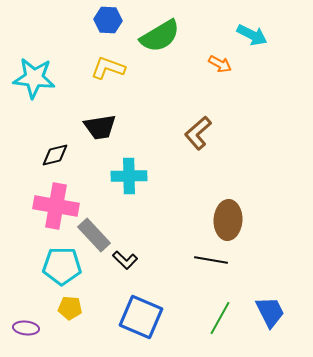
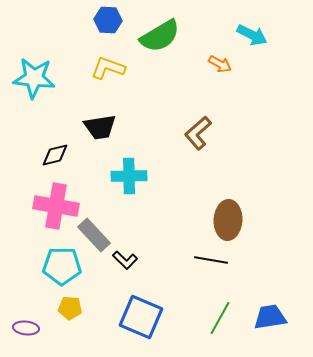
blue trapezoid: moved 5 px down; rotated 72 degrees counterclockwise
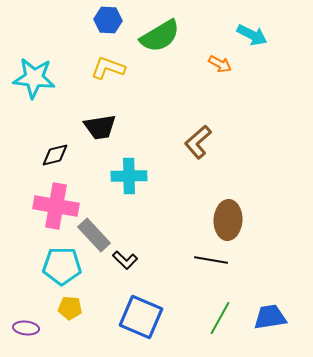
brown L-shape: moved 9 px down
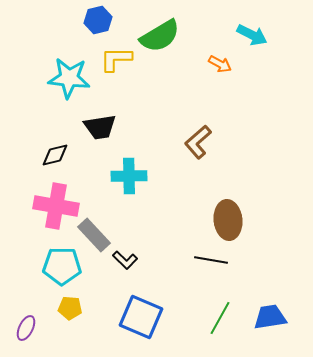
blue hexagon: moved 10 px left; rotated 16 degrees counterclockwise
yellow L-shape: moved 8 px right, 9 px up; rotated 20 degrees counterclockwise
cyan star: moved 35 px right
brown ellipse: rotated 9 degrees counterclockwise
purple ellipse: rotated 70 degrees counterclockwise
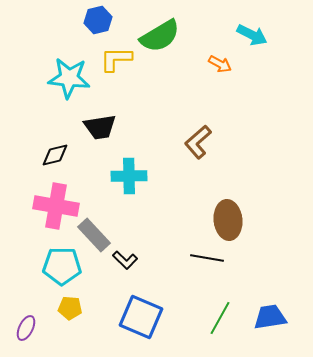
black line: moved 4 px left, 2 px up
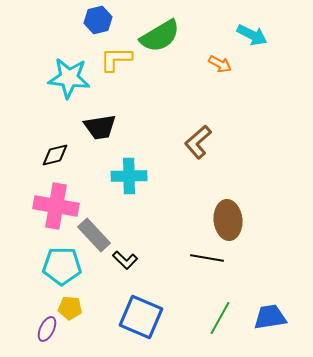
purple ellipse: moved 21 px right, 1 px down
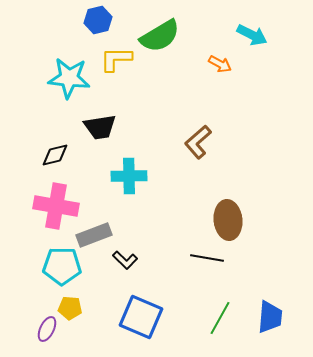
gray rectangle: rotated 68 degrees counterclockwise
blue trapezoid: rotated 104 degrees clockwise
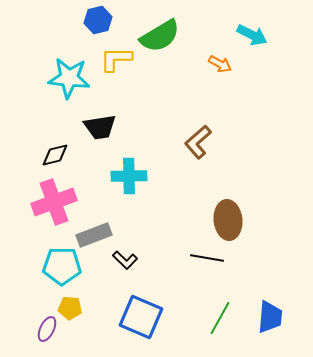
pink cross: moved 2 px left, 4 px up; rotated 30 degrees counterclockwise
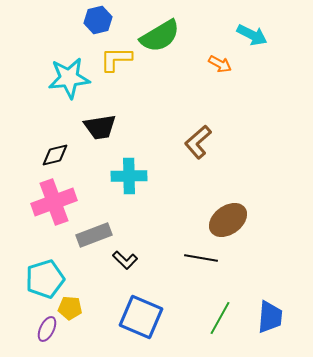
cyan star: rotated 12 degrees counterclockwise
brown ellipse: rotated 60 degrees clockwise
black line: moved 6 px left
cyan pentagon: moved 17 px left, 13 px down; rotated 18 degrees counterclockwise
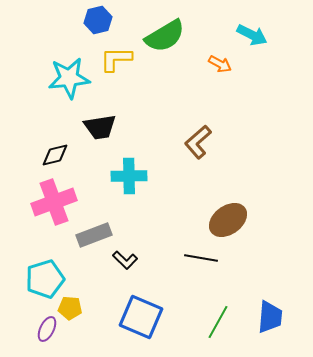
green semicircle: moved 5 px right
green line: moved 2 px left, 4 px down
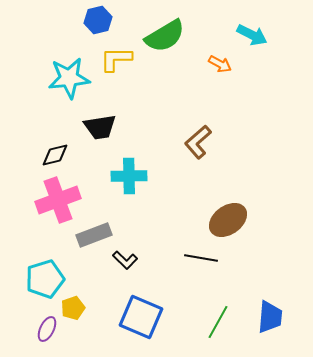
pink cross: moved 4 px right, 2 px up
yellow pentagon: moved 3 px right; rotated 25 degrees counterclockwise
